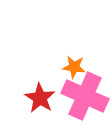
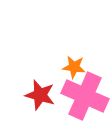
red star: moved 3 px up; rotated 16 degrees counterclockwise
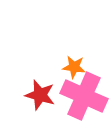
pink cross: moved 1 px left
